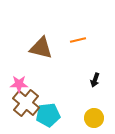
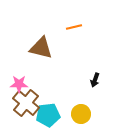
orange line: moved 4 px left, 13 px up
yellow circle: moved 13 px left, 4 px up
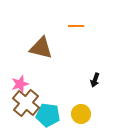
orange line: moved 2 px right, 1 px up; rotated 14 degrees clockwise
pink star: moved 1 px right; rotated 18 degrees counterclockwise
cyan pentagon: rotated 15 degrees clockwise
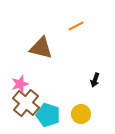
orange line: rotated 28 degrees counterclockwise
cyan pentagon: rotated 10 degrees clockwise
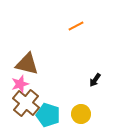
brown triangle: moved 14 px left, 16 px down
black arrow: rotated 16 degrees clockwise
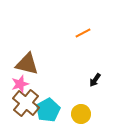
orange line: moved 7 px right, 7 px down
cyan pentagon: moved 5 px up; rotated 25 degrees clockwise
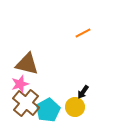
black arrow: moved 12 px left, 12 px down
yellow circle: moved 6 px left, 7 px up
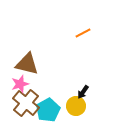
yellow circle: moved 1 px right, 1 px up
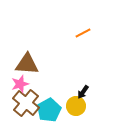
brown triangle: rotated 10 degrees counterclockwise
cyan pentagon: moved 1 px right
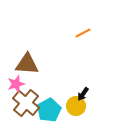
pink star: moved 4 px left
black arrow: moved 2 px down
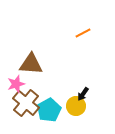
brown triangle: moved 4 px right
